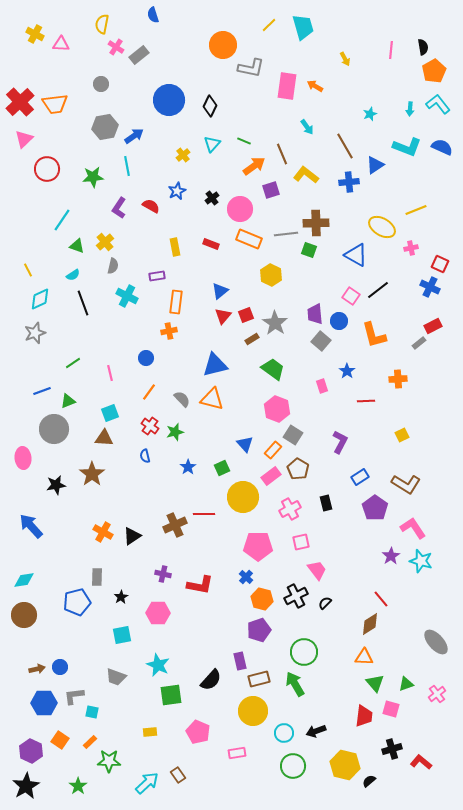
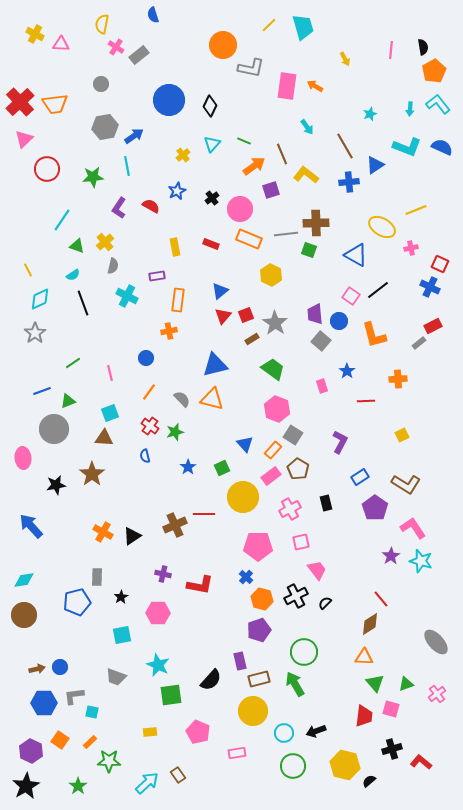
orange rectangle at (176, 302): moved 2 px right, 2 px up
gray star at (35, 333): rotated 15 degrees counterclockwise
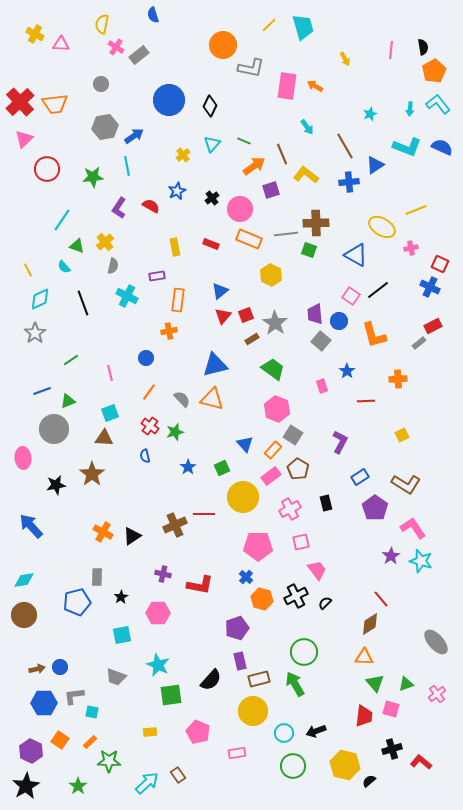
cyan semicircle at (73, 275): moved 9 px left, 8 px up; rotated 80 degrees clockwise
green line at (73, 363): moved 2 px left, 3 px up
purple pentagon at (259, 630): moved 22 px left, 2 px up
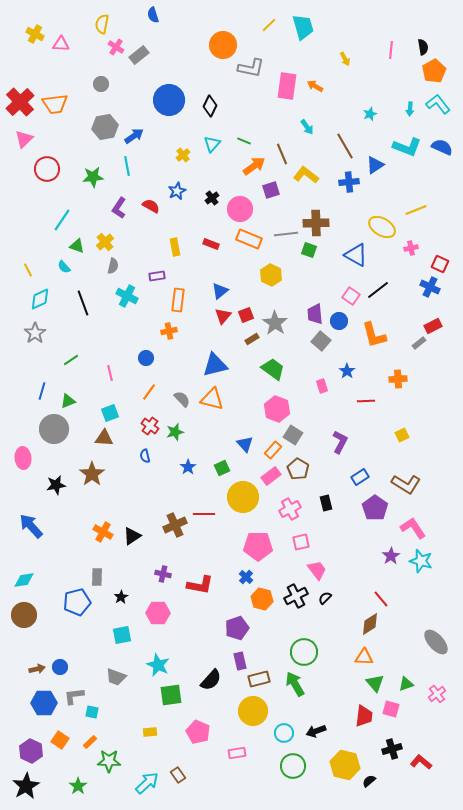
blue line at (42, 391): rotated 54 degrees counterclockwise
black semicircle at (325, 603): moved 5 px up
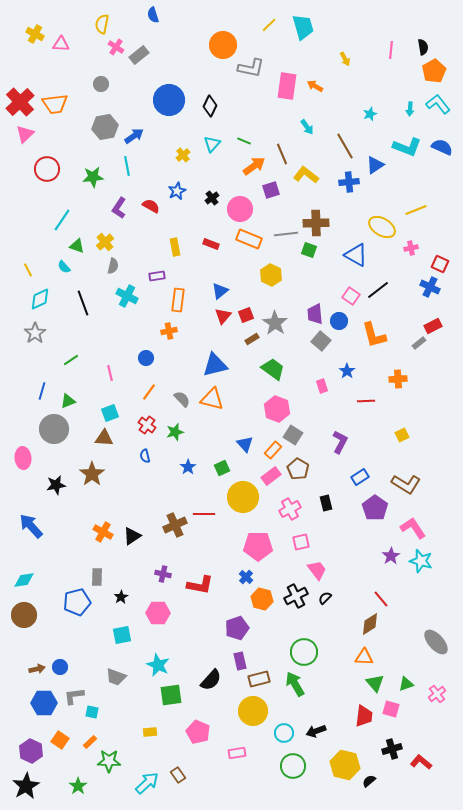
pink triangle at (24, 139): moved 1 px right, 5 px up
red cross at (150, 426): moved 3 px left, 1 px up
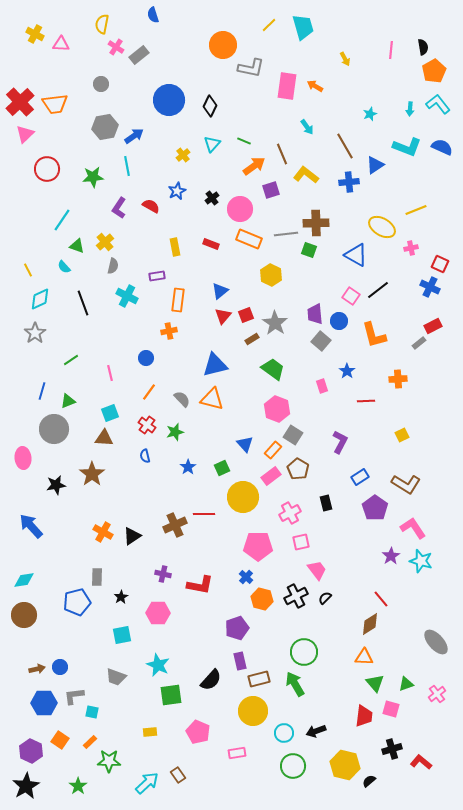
pink cross at (290, 509): moved 4 px down
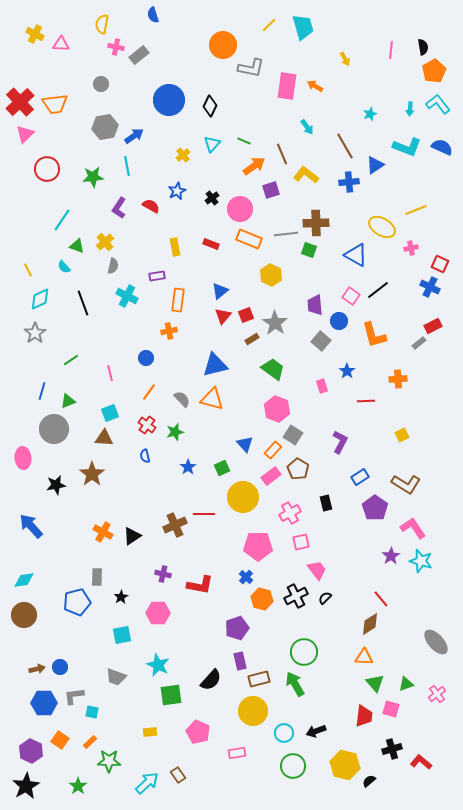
pink cross at (116, 47): rotated 21 degrees counterclockwise
purple trapezoid at (315, 314): moved 9 px up
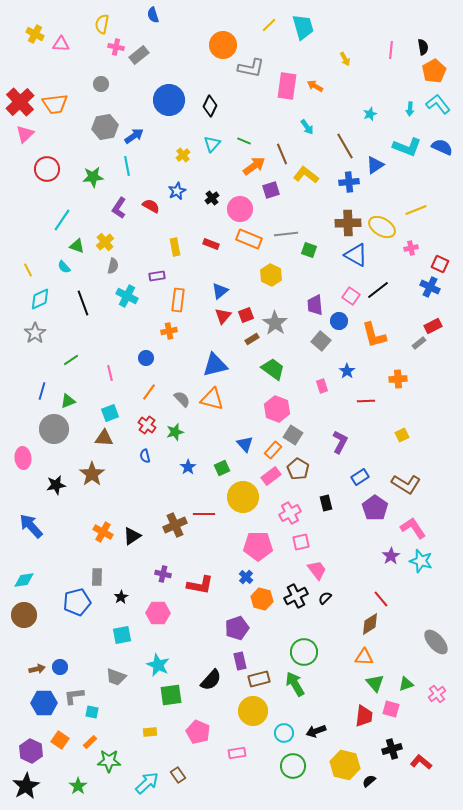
brown cross at (316, 223): moved 32 px right
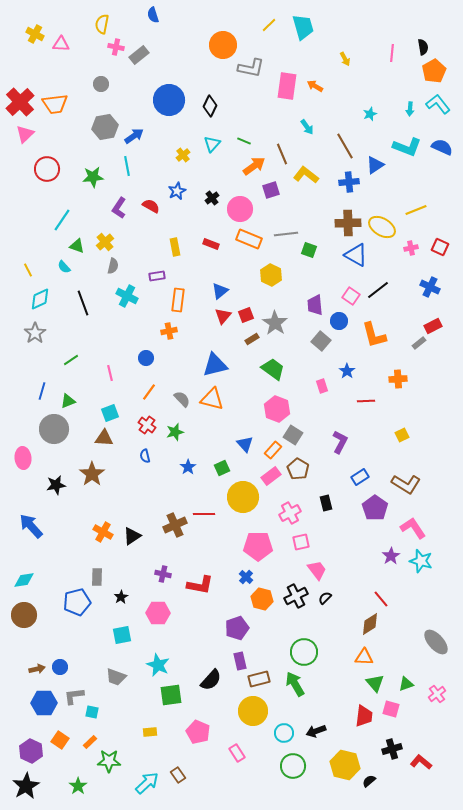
pink line at (391, 50): moved 1 px right, 3 px down
red square at (440, 264): moved 17 px up
pink rectangle at (237, 753): rotated 66 degrees clockwise
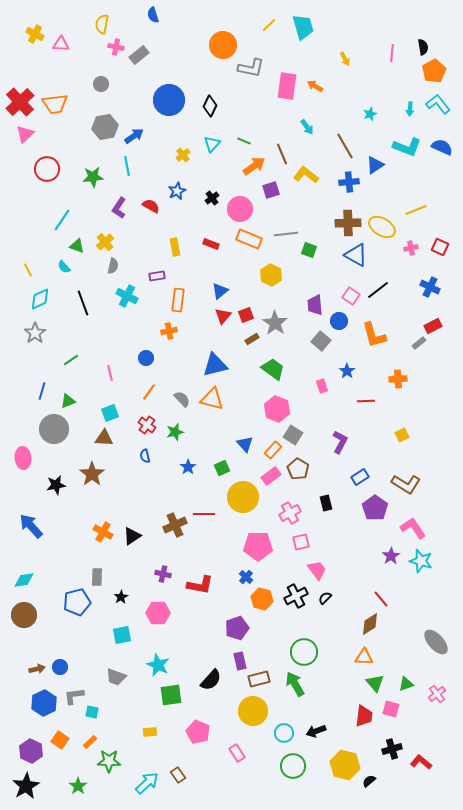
blue hexagon at (44, 703): rotated 25 degrees counterclockwise
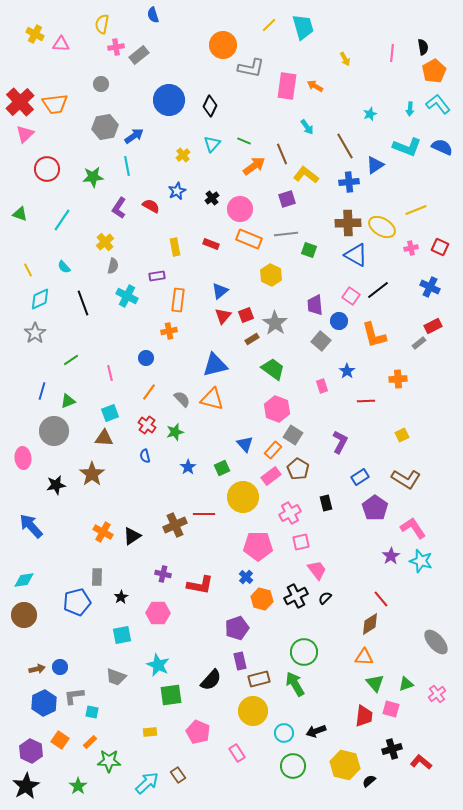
pink cross at (116, 47): rotated 21 degrees counterclockwise
purple square at (271, 190): moved 16 px right, 9 px down
green triangle at (77, 246): moved 57 px left, 32 px up
gray circle at (54, 429): moved 2 px down
brown L-shape at (406, 484): moved 5 px up
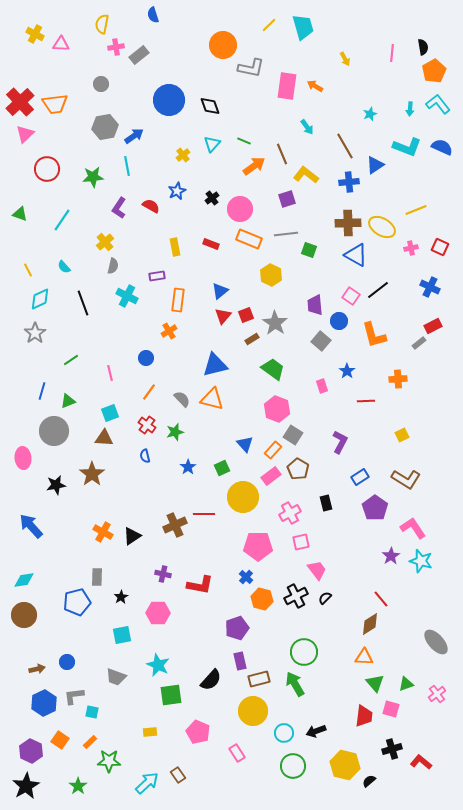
black diamond at (210, 106): rotated 45 degrees counterclockwise
orange cross at (169, 331): rotated 21 degrees counterclockwise
blue circle at (60, 667): moved 7 px right, 5 px up
